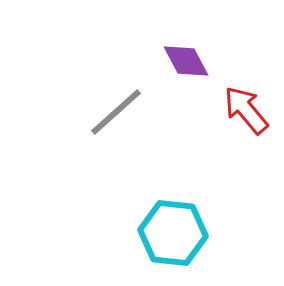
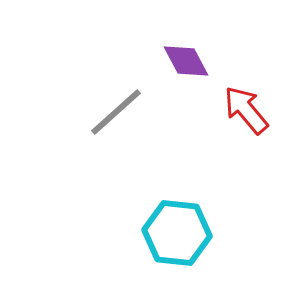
cyan hexagon: moved 4 px right
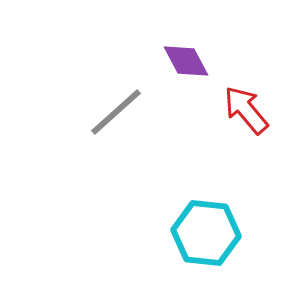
cyan hexagon: moved 29 px right
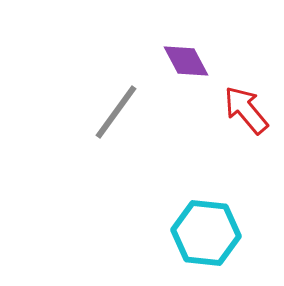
gray line: rotated 12 degrees counterclockwise
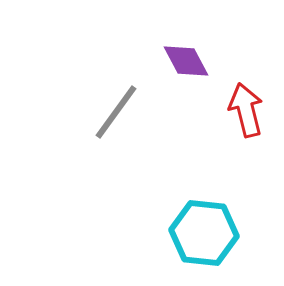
red arrow: rotated 26 degrees clockwise
cyan hexagon: moved 2 px left
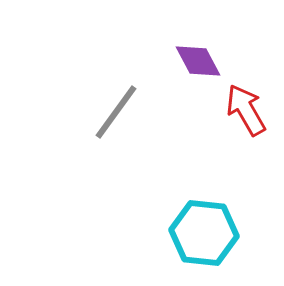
purple diamond: moved 12 px right
red arrow: rotated 16 degrees counterclockwise
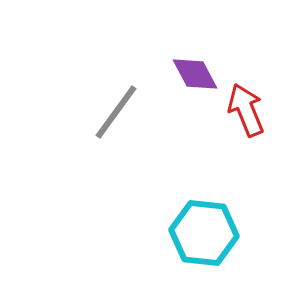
purple diamond: moved 3 px left, 13 px down
red arrow: rotated 8 degrees clockwise
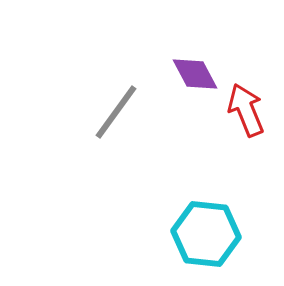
cyan hexagon: moved 2 px right, 1 px down
